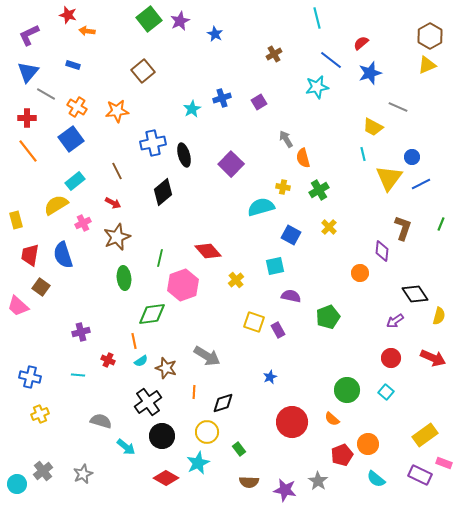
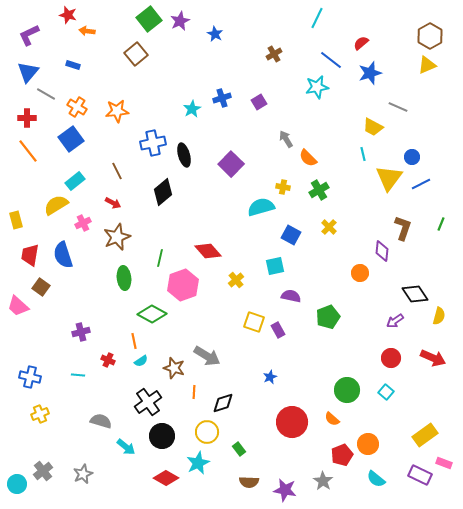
cyan line at (317, 18): rotated 40 degrees clockwise
brown square at (143, 71): moved 7 px left, 17 px up
orange semicircle at (303, 158): moved 5 px right; rotated 30 degrees counterclockwise
green diamond at (152, 314): rotated 36 degrees clockwise
brown star at (166, 368): moved 8 px right
gray star at (318, 481): moved 5 px right
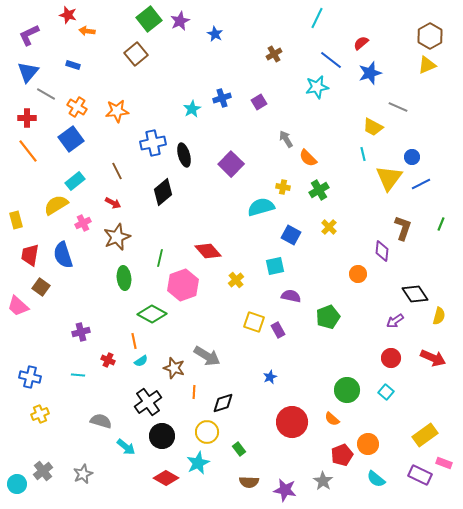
orange circle at (360, 273): moved 2 px left, 1 px down
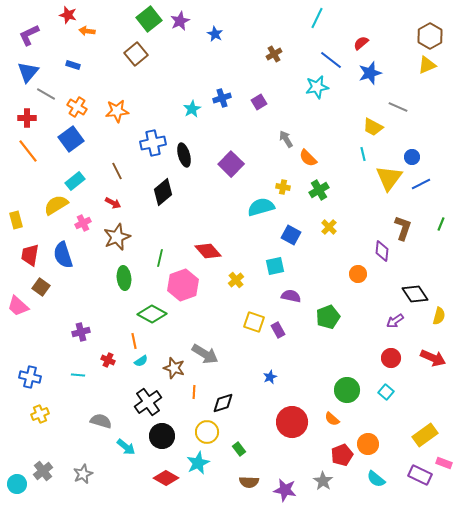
gray arrow at (207, 356): moved 2 px left, 2 px up
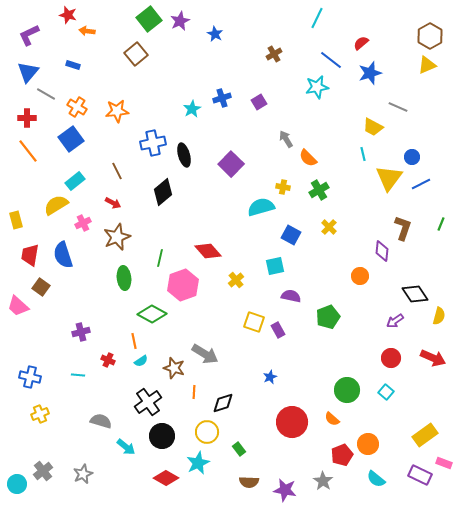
orange circle at (358, 274): moved 2 px right, 2 px down
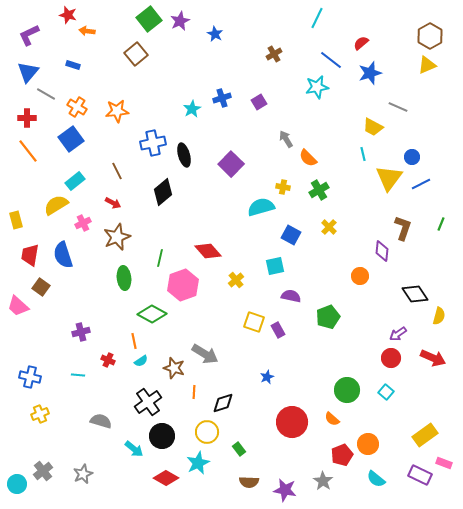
purple arrow at (395, 321): moved 3 px right, 13 px down
blue star at (270, 377): moved 3 px left
cyan arrow at (126, 447): moved 8 px right, 2 px down
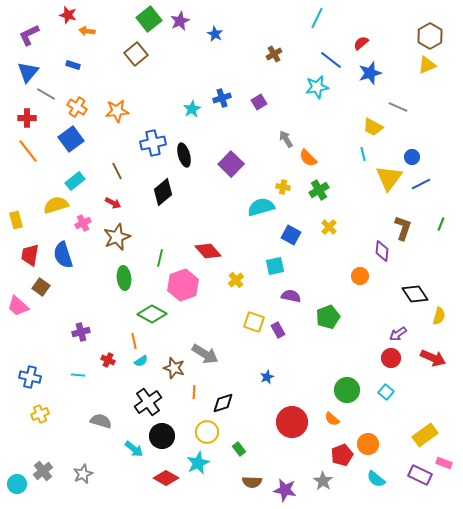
yellow semicircle at (56, 205): rotated 15 degrees clockwise
brown semicircle at (249, 482): moved 3 px right
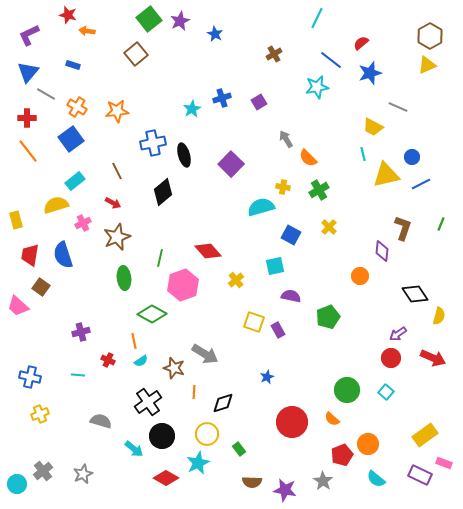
yellow triangle at (389, 178): moved 3 px left, 3 px up; rotated 40 degrees clockwise
yellow circle at (207, 432): moved 2 px down
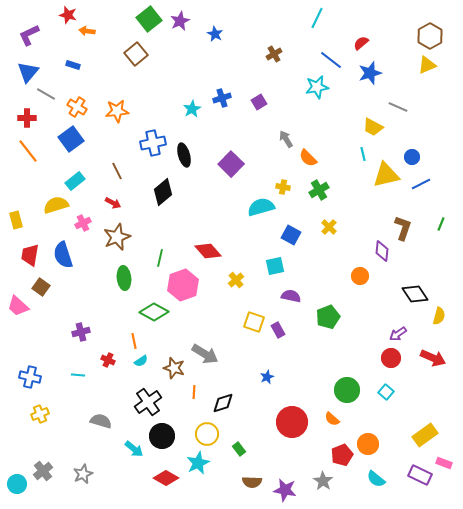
green diamond at (152, 314): moved 2 px right, 2 px up
